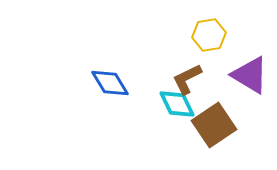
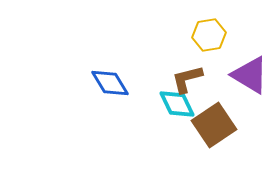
brown L-shape: rotated 12 degrees clockwise
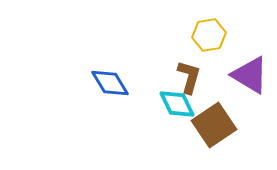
brown L-shape: moved 2 px right, 2 px up; rotated 120 degrees clockwise
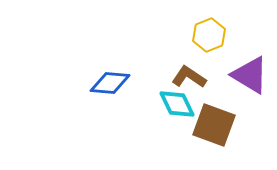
yellow hexagon: rotated 12 degrees counterclockwise
brown L-shape: rotated 72 degrees counterclockwise
blue diamond: rotated 54 degrees counterclockwise
brown square: rotated 36 degrees counterclockwise
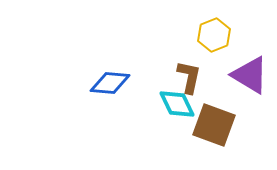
yellow hexagon: moved 5 px right
brown L-shape: rotated 68 degrees clockwise
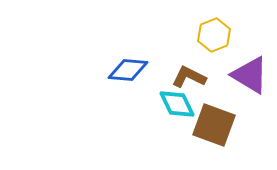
brown L-shape: rotated 76 degrees counterclockwise
blue diamond: moved 18 px right, 13 px up
